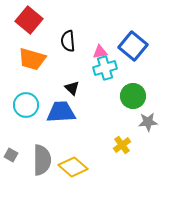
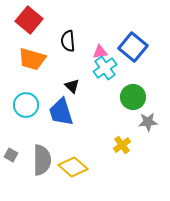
blue square: moved 1 px down
cyan cross: rotated 20 degrees counterclockwise
black triangle: moved 2 px up
green circle: moved 1 px down
blue trapezoid: rotated 104 degrees counterclockwise
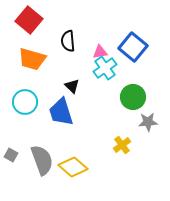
cyan circle: moved 1 px left, 3 px up
gray semicircle: rotated 20 degrees counterclockwise
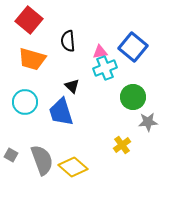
cyan cross: rotated 15 degrees clockwise
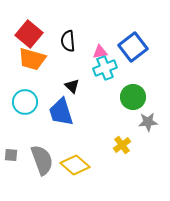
red square: moved 14 px down
blue square: rotated 12 degrees clockwise
gray square: rotated 24 degrees counterclockwise
yellow diamond: moved 2 px right, 2 px up
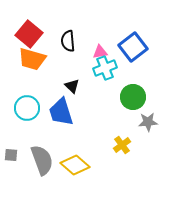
cyan circle: moved 2 px right, 6 px down
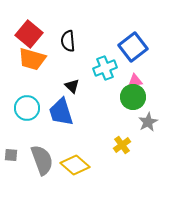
pink triangle: moved 35 px right, 29 px down
gray star: rotated 24 degrees counterclockwise
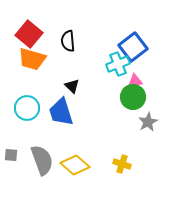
cyan cross: moved 13 px right, 4 px up
yellow cross: moved 19 px down; rotated 36 degrees counterclockwise
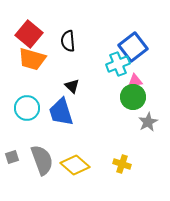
gray square: moved 1 px right, 2 px down; rotated 24 degrees counterclockwise
